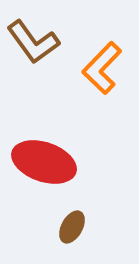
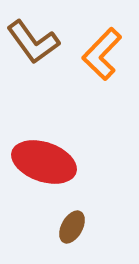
orange L-shape: moved 14 px up
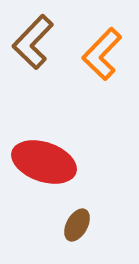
brown L-shape: rotated 80 degrees clockwise
brown ellipse: moved 5 px right, 2 px up
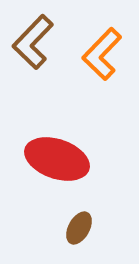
red ellipse: moved 13 px right, 3 px up
brown ellipse: moved 2 px right, 3 px down
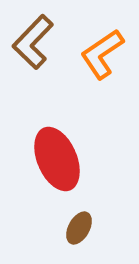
orange L-shape: rotated 12 degrees clockwise
red ellipse: rotated 48 degrees clockwise
